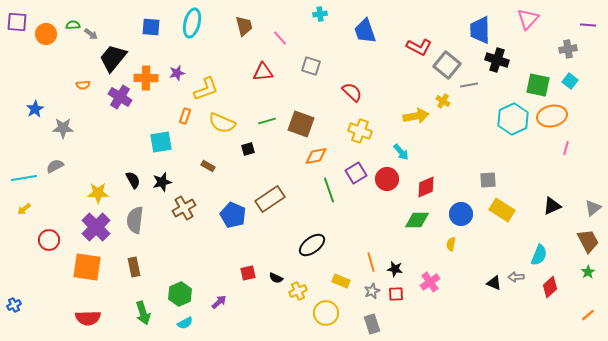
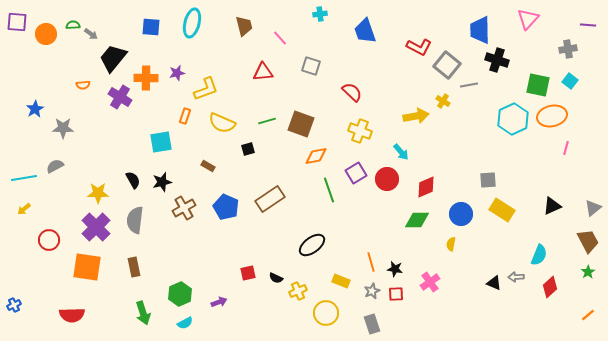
blue pentagon at (233, 215): moved 7 px left, 8 px up
purple arrow at (219, 302): rotated 21 degrees clockwise
red semicircle at (88, 318): moved 16 px left, 3 px up
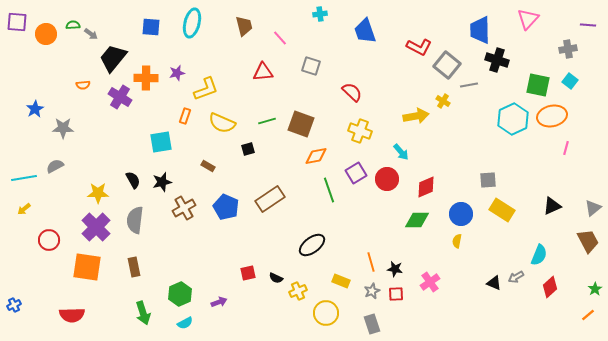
yellow semicircle at (451, 244): moved 6 px right, 3 px up
green star at (588, 272): moved 7 px right, 17 px down
gray arrow at (516, 277): rotated 28 degrees counterclockwise
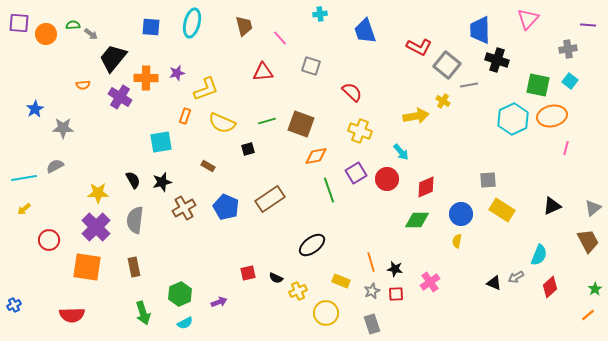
purple square at (17, 22): moved 2 px right, 1 px down
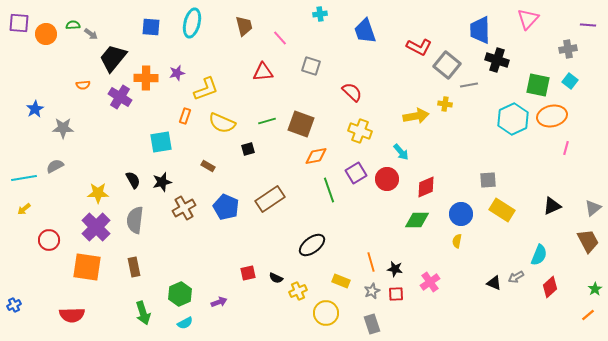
yellow cross at (443, 101): moved 2 px right, 3 px down; rotated 24 degrees counterclockwise
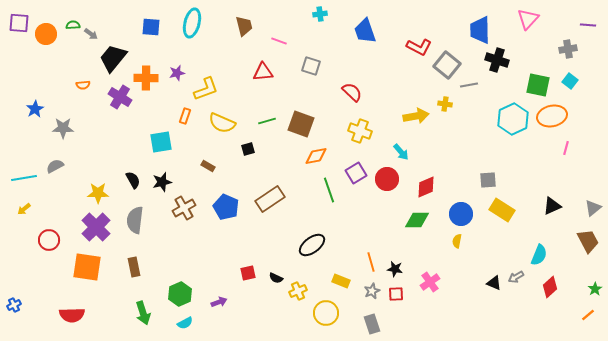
pink line at (280, 38): moved 1 px left, 3 px down; rotated 28 degrees counterclockwise
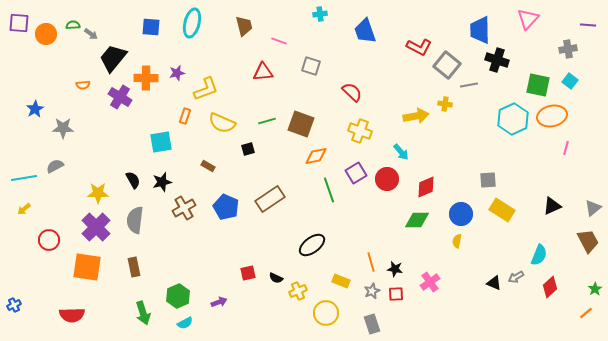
green hexagon at (180, 294): moved 2 px left, 2 px down
orange line at (588, 315): moved 2 px left, 2 px up
